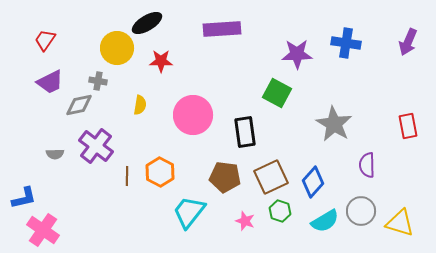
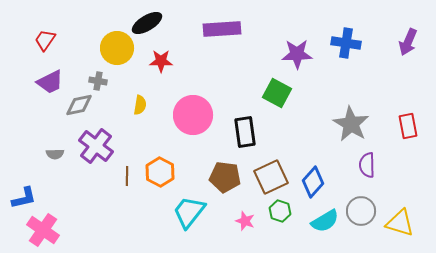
gray star: moved 17 px right
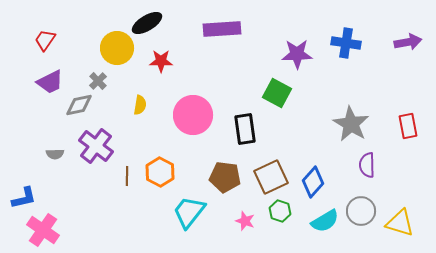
purple arrow: rotated 124 degrees counterclockwise
gray cross: rotated 36 degrees clockwise
black rectangle: moved 3 px up
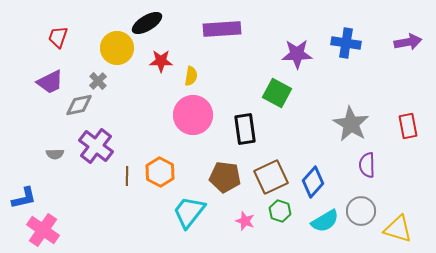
red trapezoid: moved 13 px right, 3 px up; rotated 15 degrees counterclockwise
yellow semicircle: moved 51 px right, 29 px up
yellow triangle: moved 2 px left, 6 px down
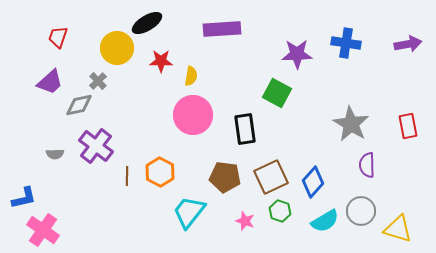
purple arrow: moved 2 px down
purple trapezoid: rotated 16 degrees counterclockwise
